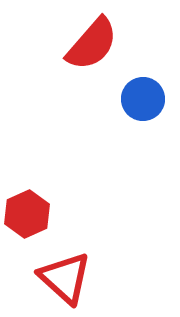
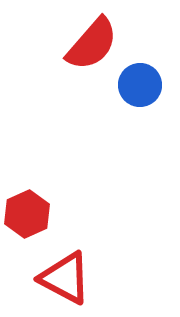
blue circle: moved 3 px left, 14 px up
red triangle: rotated 14 degrees counterclockwise
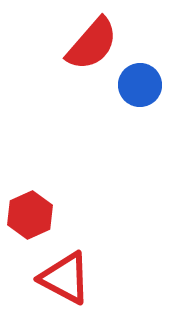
red hexagon: moved 3 px right, 1 px down
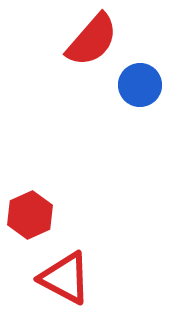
red semicircle: moved 4 px up
